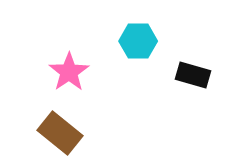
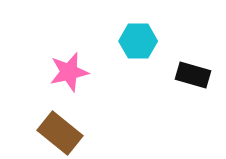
pink star: rotated 21 degrees clockwise
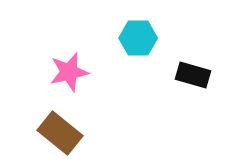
cyan hexagon: moved 3 px up
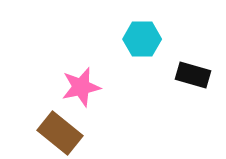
cyan hexagon: moved 4 px right, 1 px down
pink star: moved 12 px right, 15 px down
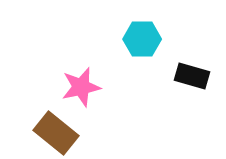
black rectangle: moved 1 px left, 1 px down
brown rectangle: moved 4 px left
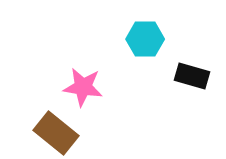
cyan hexagon: moved 3 px right
pink star: moved 2 px right; rotated 21 degrees clockwise
